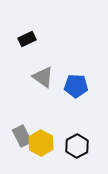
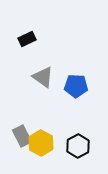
black hexagon: moved 1 px right
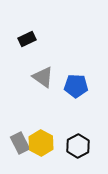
gray rectangle: moved 2 px left, 7 px down
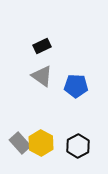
black rectangle: moved 15 px right, 7 px down
gray triangle: moved 1 px left, 1 px up
gray rectangle: rotated 15 degrees counterclockwise
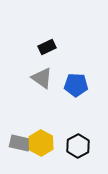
black rectangle: moved 5 px right, 1 px down
gray triangle: moved 2 px down
blue pentagon: moved 1 px up
gray rectangle: rotated 35 degrees counterclockwise
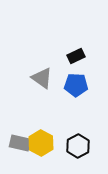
black rectangle: moved 29 px right, 9 px down
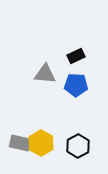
gray triangle: moved 3 px right, 4 px up; rotated 30 degrees counterclockwise
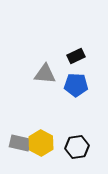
black hexagon: moved 1 px left, 1 px down; rotated 20 degrees clockwise
